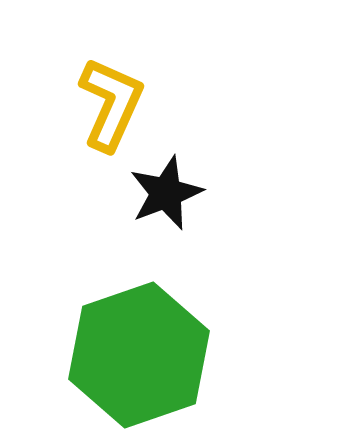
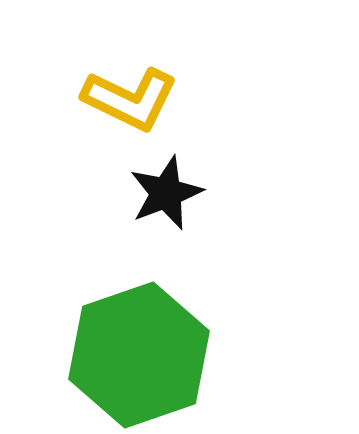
yellow L-shape: moved 19 px right, 5 px up; rotated 92 degrees clockwise
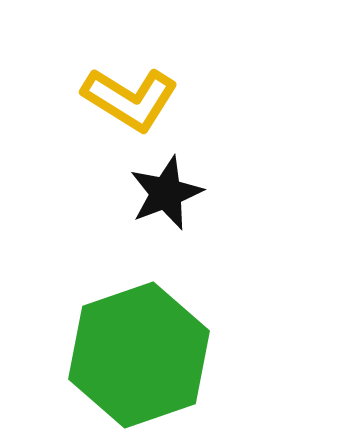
yellow L-shape: rotated 6 degrees clockwise
